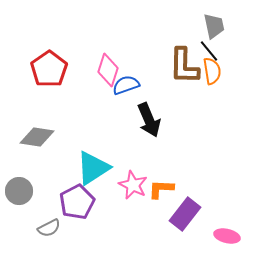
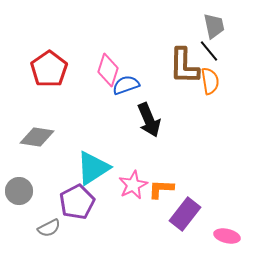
orange semicircle: moved 2 px left, 10 px down
pink star: rotated 20 degrees clockwise
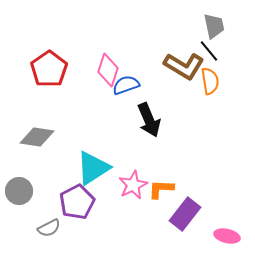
brown L-shape: rotated 60 degrees counterclockwise
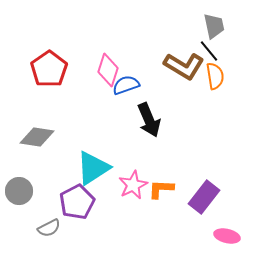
orange semicircle: moved 5 px right, 5 px up
purple rectangle: moved 19 px right, 17 px up
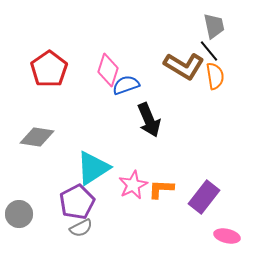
gray circle: moved 23 px down
gray semicircle: moved 32 px right
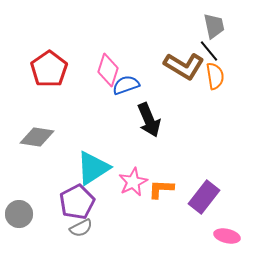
pink star: moved 3 px up
